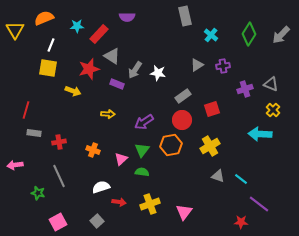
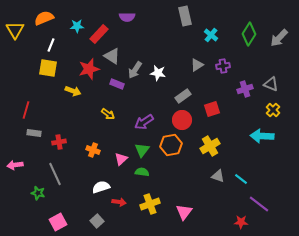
gray arrow at (281, 35): moved 2 px left, 3 px down
yellow arrow at (108, 114): rotated 32 degrees clockwise
cyan arrow at (260, 134): moved 2 px right, 2 px down
gray line at (59, 176): moved 4 px left, 2 px up
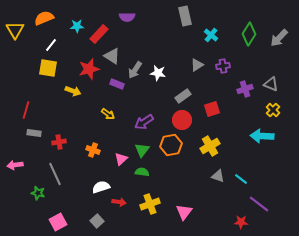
white line at (51, 45): rotated 16 degrees clockwise
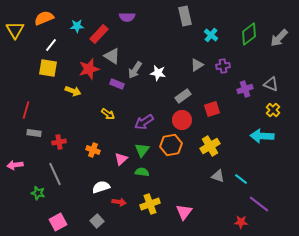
green diamond at (249, 34): rotated 20 degrees clockwise
